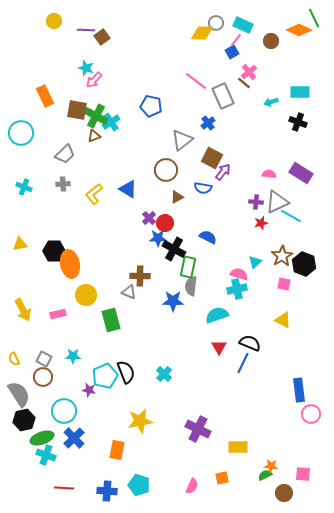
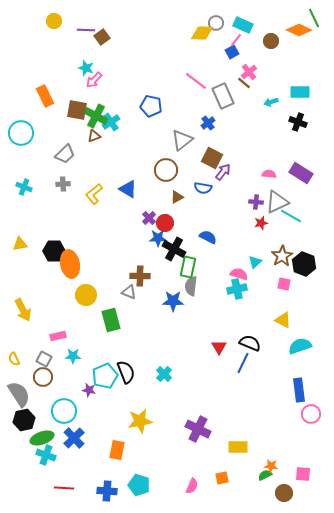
pink rectangle at (58, 314): moved 22 px down
cyan semicircle at (217, 315): moved 83 px right, 31 px down
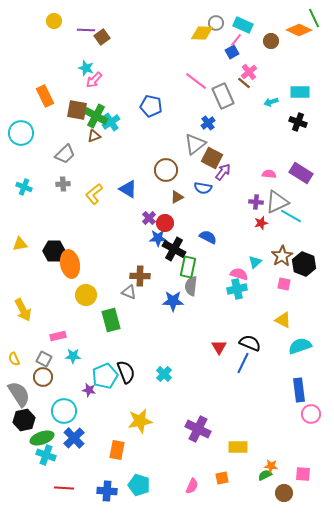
gray triangle at (182, 140): moved 13 px right, 4 px down
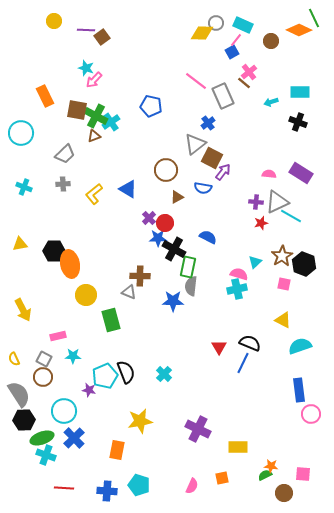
black hexagon at (24, 420): rotated 10 degrees clockwise
